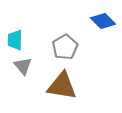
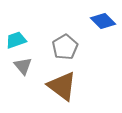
cyan trapezoid: moved 1 px right; rotated 70 degrees clockwise
brown triangle: rotated 28 degrees clockwise
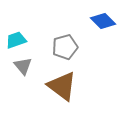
gray pentagon: rotated 15 degrees clockwise
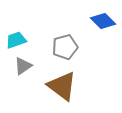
gray triangle: rotated 36 degrees clockwise
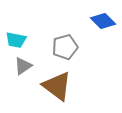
cyan trapezoid: rotated 150 degrees counterclockwise
brown triangle: moved 5 px left
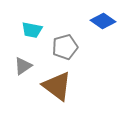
blue diamond: rotated 10 degrees counterclockwise
cyan trapezoid: moved 16 px right, 10 px up
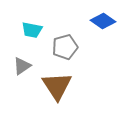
gray triangle: moved 1 px left
brown triangle: rotated 20 degrees clockwise
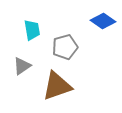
cyan trapezoid: rotated 110 degrees counterclockwise
brown triangle: rotated 44 degrees clockwise
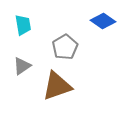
cyan trapezoid: moved 9 px left, 5 px up
gray pentagon: rotated 15 degrees counterclockwise
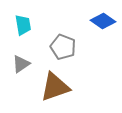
gray pentagon: moved 2 px left; rotated 20 degrees counterclockwise
gray triangle: moved 1 px left, 2 px up
brown triangle: moved 2 px left, 1 px down
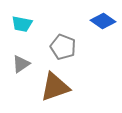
cyan trapezoid: moved 1 px left, 1 px up; rotated 110 degrees clockwise
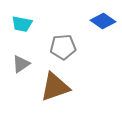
gray pentagon: rotated 25 degrees counterclockwise
